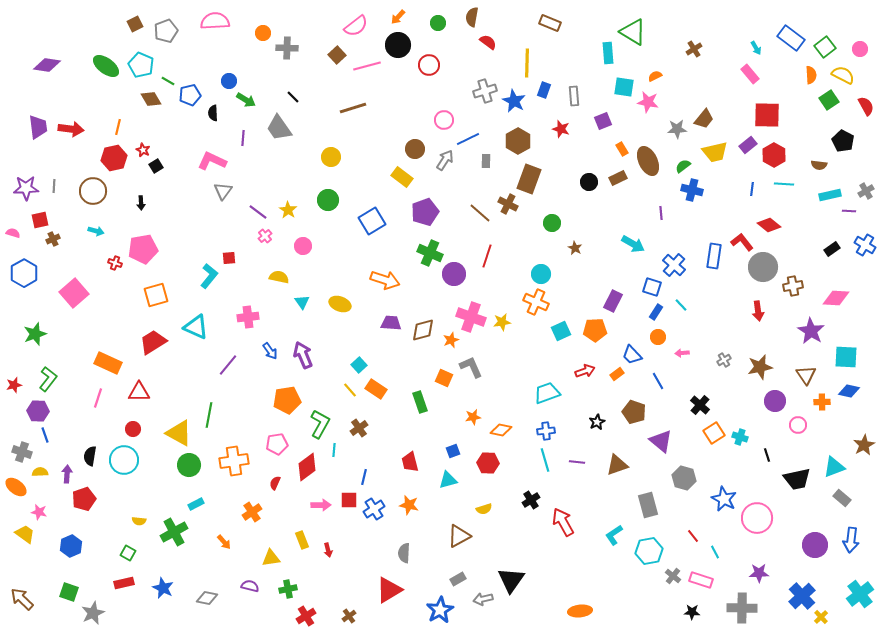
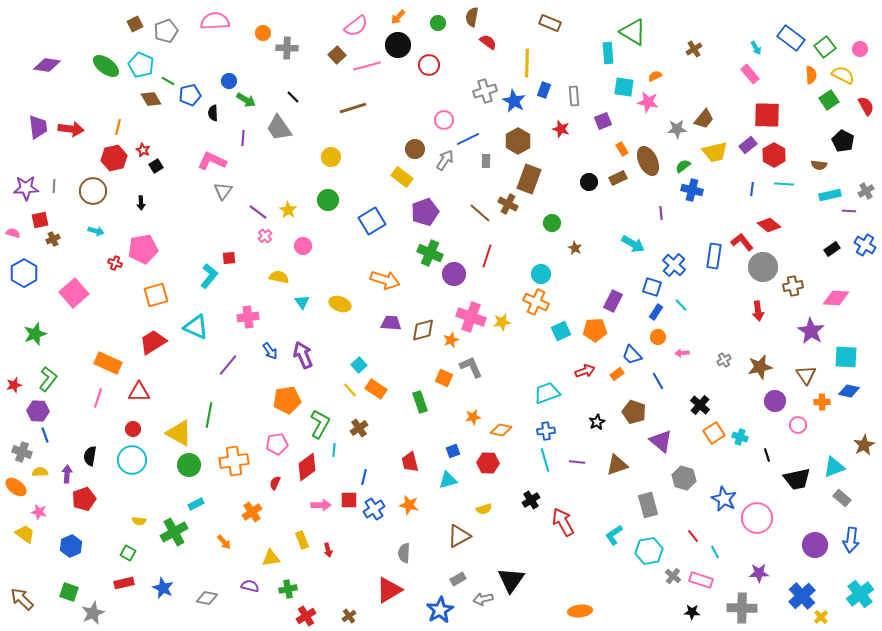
cyan circle at (124, 460): moved 8 px right
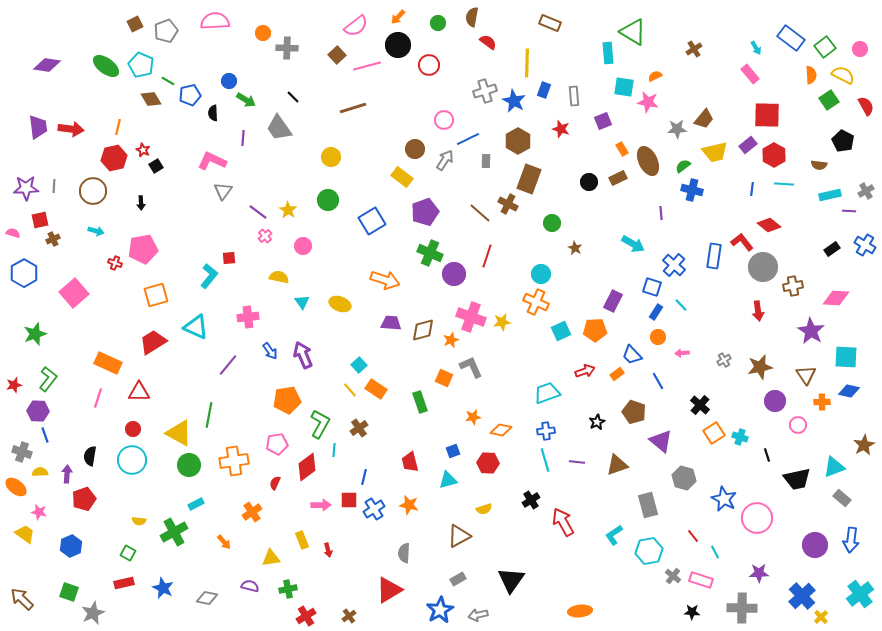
gray arrow at (483, 599): moved 5 px left, 16 px down
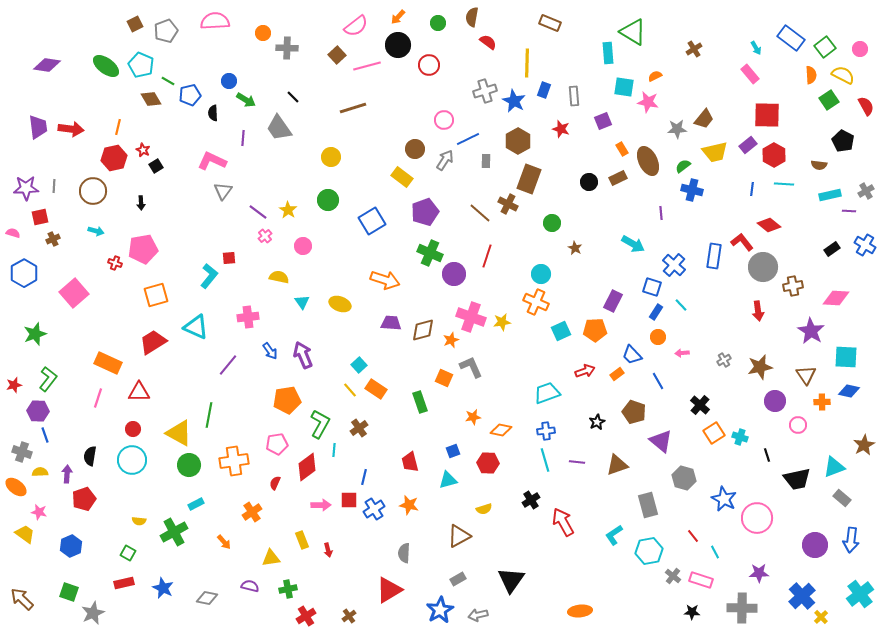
red square at (40, 220): moved 3 px up
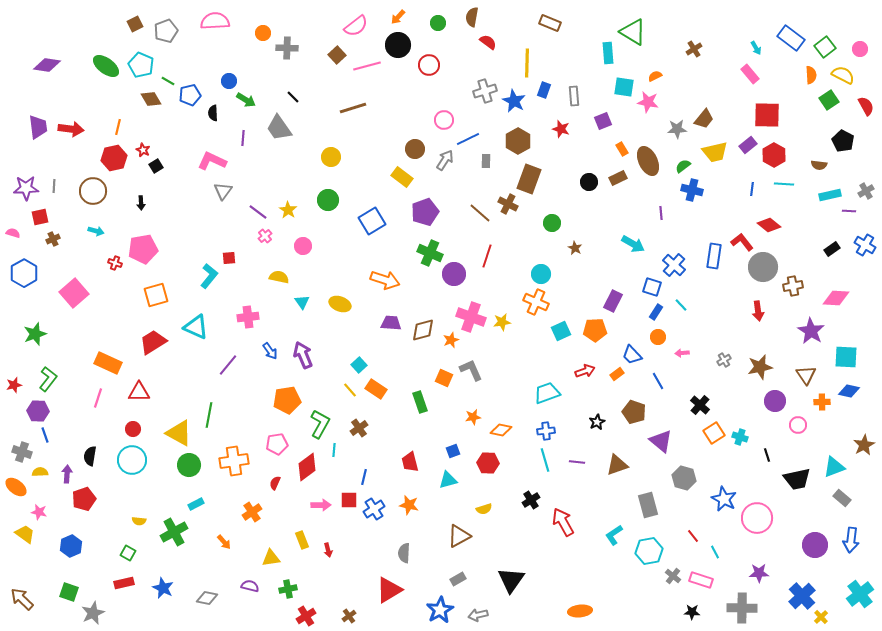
gray L-shape at (471, 367): moved 3 px down
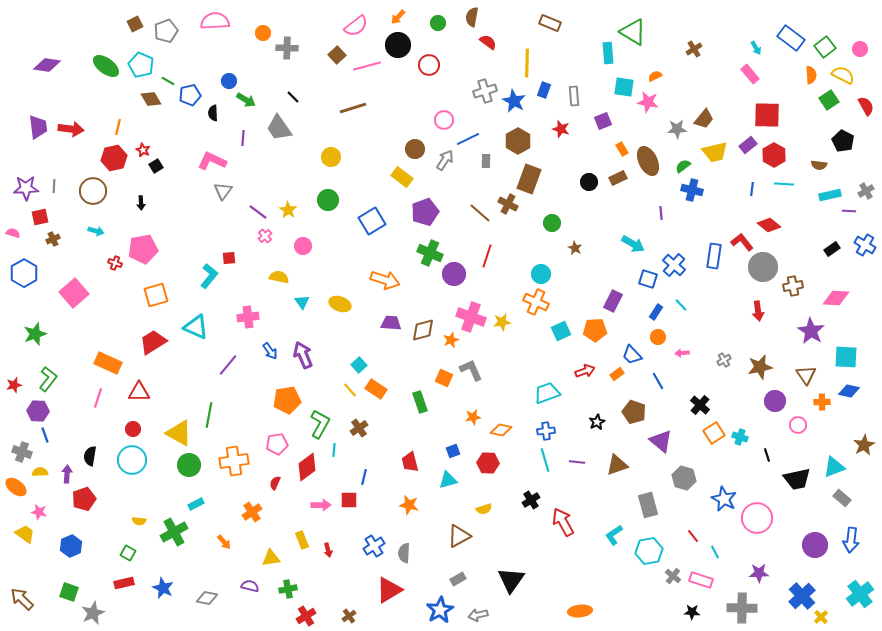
blue square at (652, 287): moved 4 px left, 8 px up
blue cross at (374, 509): moved 37 px down
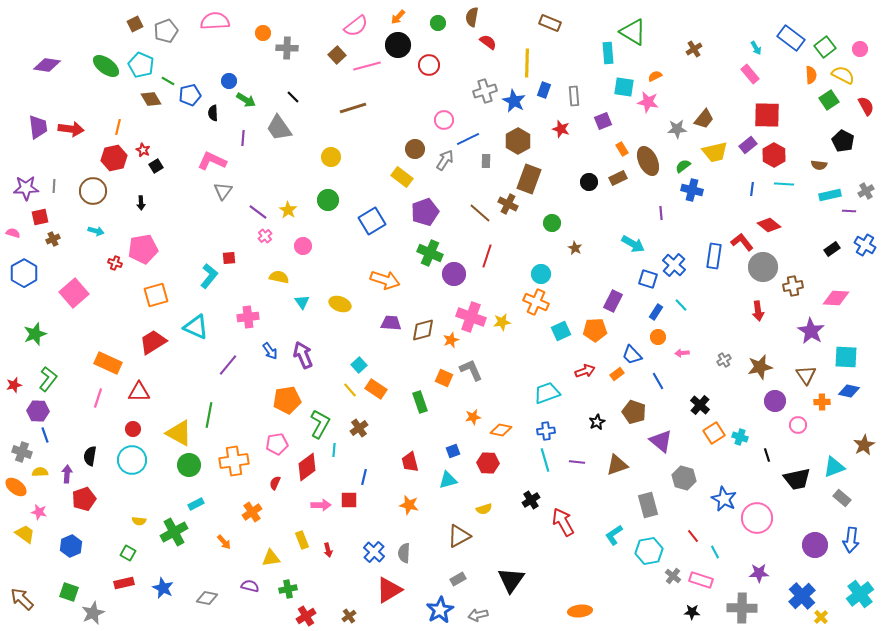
blue cross at (374, 546): moved 6 px down; rotated 15 degrees counterclockwise
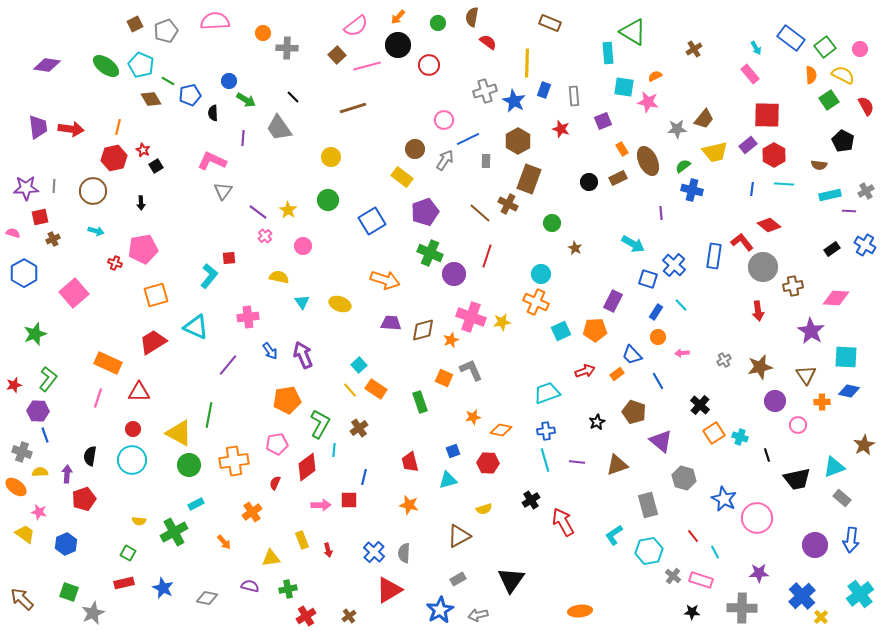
blue hexagon at (71, 546): moved 5 px left, 2 px up
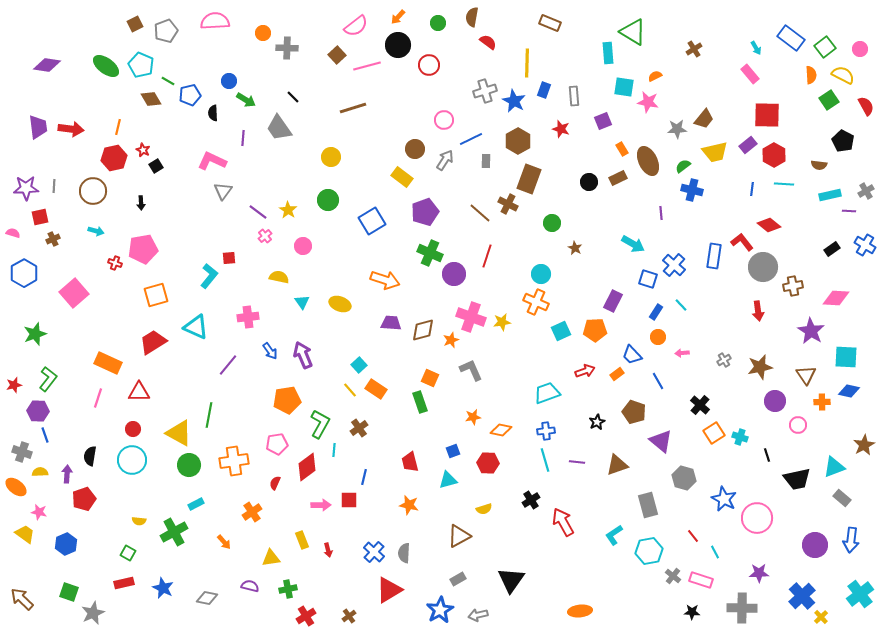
blue line at (468, 139): moved 3 px right
orange square at (444, 378): moved 14 px left
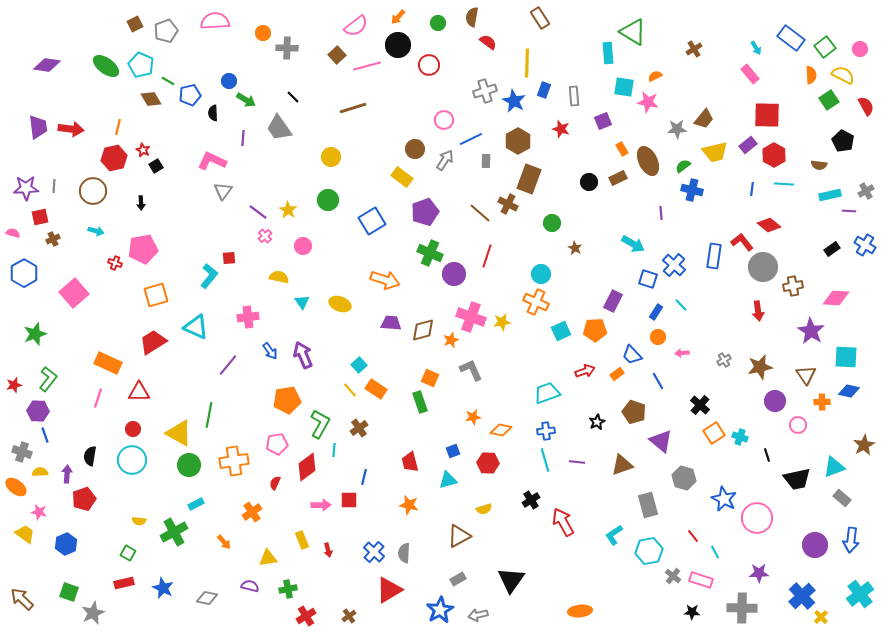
brown rectangle at (550, 23): moved 10 px left, 5 px up; rotated 35 degrees clockwise
brown triangle at (617, 465): moved 5 px right
yellow triangle at (271, 558): moved 3 px left
